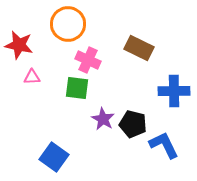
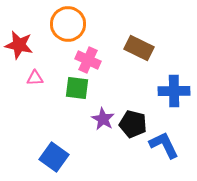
pink triangle: moved 3 px right, 1 px down
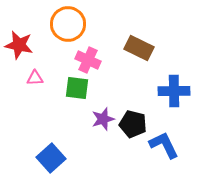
purple star: rotated 25 degrees clockwise
blue square: moved 3 px left, 1 px down; rotated 12 degrees clockwise
